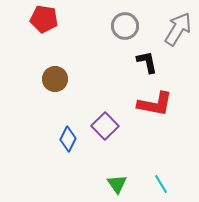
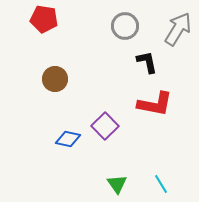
blue diamond: rotated 75 degrees clockwise
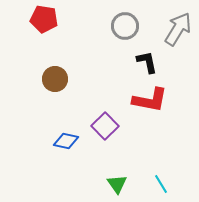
red L-shape: moved 5 px left, 4 px up
blue diamond: moved 2 px left, 2 px down
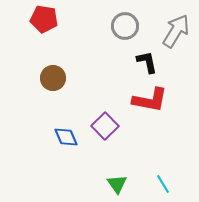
gray arrow: moved 2 px left, 2 px down
brown circle: moved 2 px left, 1 px up
blue diamond: moved 4 px up; rotated 55 degrees clockwise
cyan line: moved 2 px right
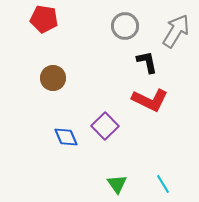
red L-shape: rotated 15 degrees clockwise
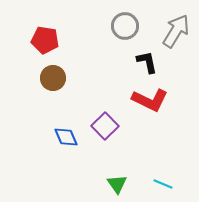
red pentagon: moved 1 px right, 21 px down
cyan line: rotated 36 degrees counterclockwise
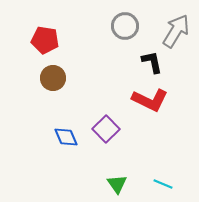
black L-shape: moved 5 px right
purple square: moved 1 px right, 3 px down
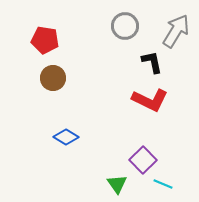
purple square: moved 37 px right, 31 px down
blue diamond: rotated 35 degrees counterclockwise
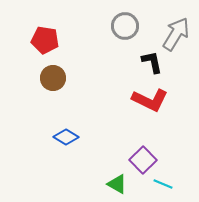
gray arrow: moved 3 px down
green triangle: rotated 25 degrees counterclockwise
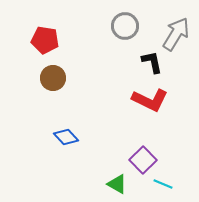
blue diamond: rotated 15 degrees clockwise
